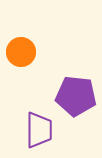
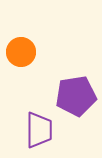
purple pentagon: rotated 15 degrees counterclockwise
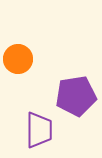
orange circle: moved 3 px left, 7 px down
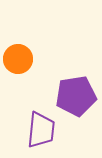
purple trapezoid: moved 2 px right; rotated 6 degrees clockwise
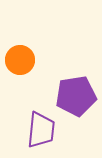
orange circle: moved 2 px right, 1 px down
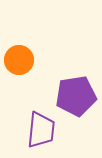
orange circle: moved 1 px left
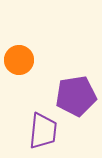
purple trapezoid: moved 2 px right, 1 px down
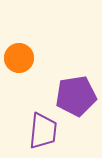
orange circle: moved 2 px up
